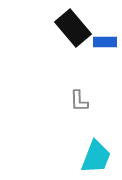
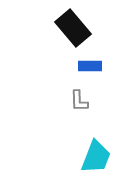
blue rectangle: moved 15 px left, 24 px down
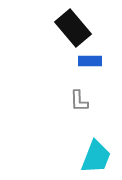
blue rectangle: moved 5 px up
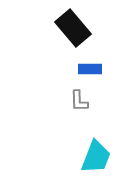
blue rectangle: moved 8 px down
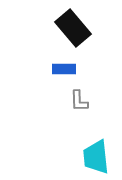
blue rectangle: moved 26 px left
cyan trapezoid: rotated 153 degrees clockwise
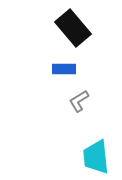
gray L-shape: rotated 60 degrees clockwise
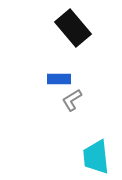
blue rectangle: moved 5 px left, 10 px down
gray L-shape: moved 7 px left, 1 px up
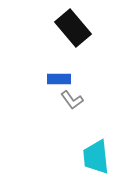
gray L-shape: rotated 95 degrees counterclockwise
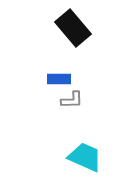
gray L-shape: rotated 55 degrees counterclockwise
cyan trapezoid: moved 11 px left; rotated 120 degrees clockwise
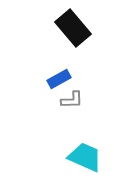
blue rectangle: rotated 30 degrees counterclockwise
